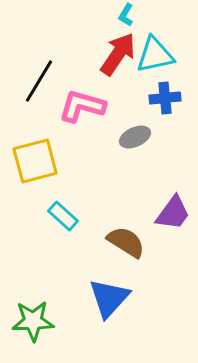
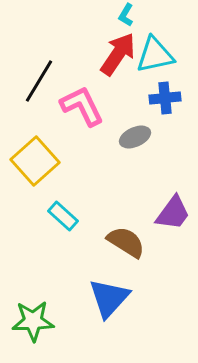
pink L-shape: rotated 48 degrees clockwise
yellow square: rotated 27 degrees counterclockwise
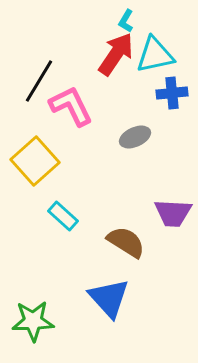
cyan L-shape: moved 6 px down
red arrow: moved 2 px left
blue cross: moved 7 px right, 5 px up
pink L-shape: moved 11 px left
purple trapezoid: rotated 57 degrees clockwise
blue triangle: rotated 24 degrees counterclockwise
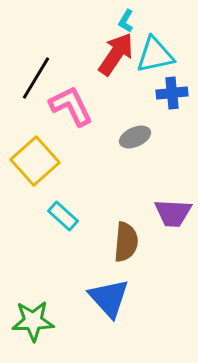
black line: moved 3 px left, 3 px up
brown semicircle: rotated 63 degrees clockwise
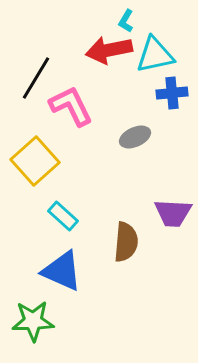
red arrow: moved 7 px left, 4 px up; rotated 135 degrees counterclockwise
blue triangle: moved 47 px left, 27 px up; rotated 24 degrees counterclockwise
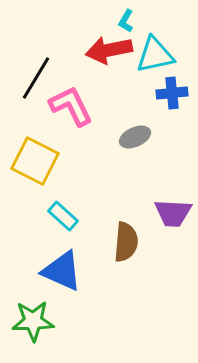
yellow square: rotated 21 degrees counterclockwise
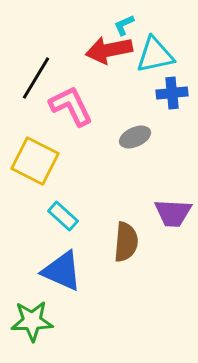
cyan L-shape: moved 2 px left, 4 px down; rotated 35 degrees clockwise
green star: moved 1 px left
